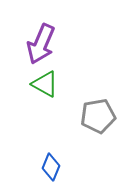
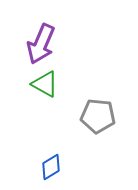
gray pentagon: rotated 16 degrees clockwise
blue diamond: rotated 36 degrees clockwise
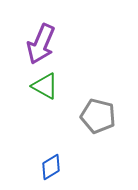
green triangle: moved 2 px down
gray pentagon: rotated 8 degrees clockwise
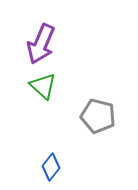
green triangle: moved 2 px left; rotated 12 degrees clockwise
blue diamond: rotated 20 degrees counterclockwise
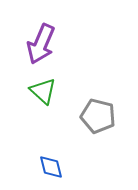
green triangle: moved 5 px down
blue diamond: rotated 52 degrees counterclockwise
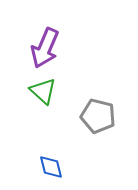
purple arrow: moved 4 px right, 4 px down
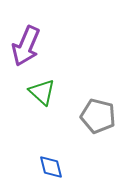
purple arrow: moved 19 px left, 2 px up
green triangle: moved 1 px left, 1 px down
